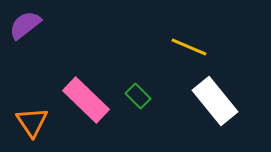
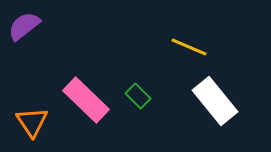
purple semicircle: moved 1 px left, 1 px down
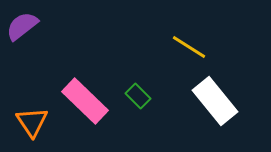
purple semicircle: moved 2 px left
yellow line: rotated 9 degrees clockwise
pink rectangle: moved 1 px left, 1 px down
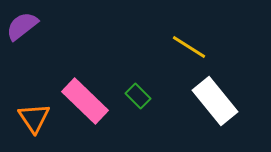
orange triangle: moved 2 px right, 4 px up
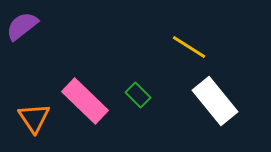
green rectangle: moved 1 px up
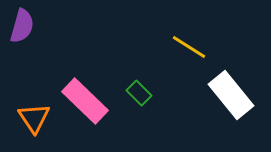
purple semicircle: rotated 144 degrees clockwise
green rectangle: moved 1 px right, 2 px up
white rectangle: moved 16 px right, 6 px up
